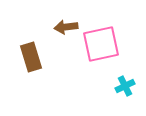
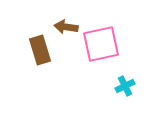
brown arrow: rotated 15 degrees clockwise
brown rectangle: moved 9 px right, 7 px up
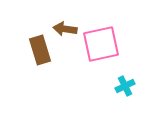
brown arrow: moved 1 px left, 2 px down
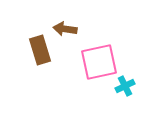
pink square: moved 2 px left, 18 px down
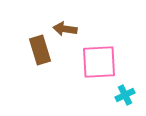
pink square: rotated 9 degrees clockwise
cyan cross: moved 9 px down
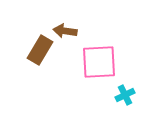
brown arrow: moved 2 px down
brown rectangle: rotated 48 degrees clockwise
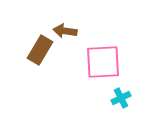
pink square: moved 4 px right
cyan cross: moved 4 px left, 3 px down
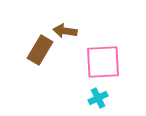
cyan cross: moved 23 px left
